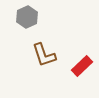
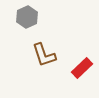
red rectangle: moved 2 px down
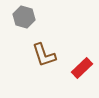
gray hexagon: moved 3 px left; rotated 20 degrees counterclockwise
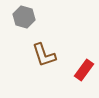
red rectangle: moved 2 px right, 2 px down; rotated 10 degrees counterclockwise
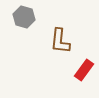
brown L-shape: moved 16 px right, 14 px up; rotated 24 degrees clockwise
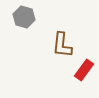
brown L-shape: moved 2 px right, 4 px down
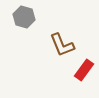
brown L-shape: rotated 28 degrees counterclockwise
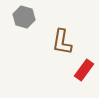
brown L-shape: moved 3 px up; rotated 32 degrees clockwise
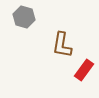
brown L-shape: moved 3 px down
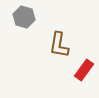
brown L-shape: moved 3 px left
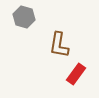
red rectangle: moved 8 px left, 4 px down
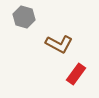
brown L-shape: moved 1 px up; rotated 72 degrees counterclockwise
